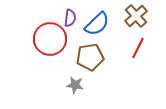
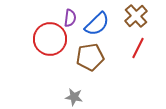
gray star: moved 1 px left, 12 px down
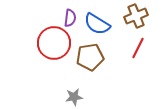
brown cross: rotated 20 degrees clockwise
blue semicircle: rotated 76 degrees clockwise
red circle: moved 4 px right, 4 px down
gray star: rotated 18 degrees counterclockwise
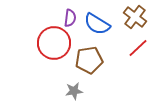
brown cross: moved 1 px left, 1 px down; rotated 30 degrees counterclockwise
red line: rotated 20 degrees clockwise
brown pentagon: moved 1 px left, 3 px down
gray star: moved 6 px up
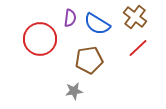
red circle: moved 14 px left, 4 px up
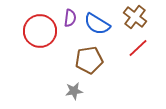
red circle: moved 8 px up
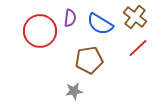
blue semicircle: moved 3 px right
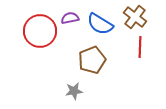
purple semicircle: rotated 108 degrees counterclockwise
red line: moved 2 px right, 1 px up; rotated 45 degrees counterclockwise
brown pentagon: moved 3 px right; rotated 12 degrees counterclockwise
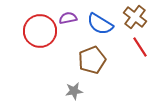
purple semicircle: moved 2 px left
red line: rotated 35 degrees counterclockwise
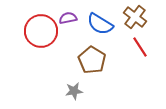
red circle: moved 1 px right
brown pentagon: rotated 20 degrees counterclockwise
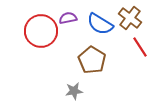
brown cross: moved 5 px left, 1 px down
